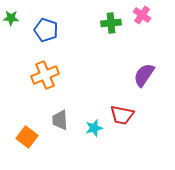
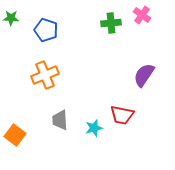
orange square: moved 12 px left, 2 px up
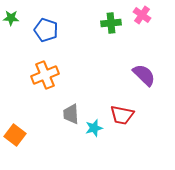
purple semicircle: rotated 100 degrees clockwise
gray trapezoid: moved 11 px right, 6 px up
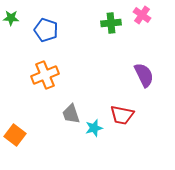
purple semicircle: rotated 20 degrees clockwise
gray trapezoid: rotated 15 degrees counterclockwise
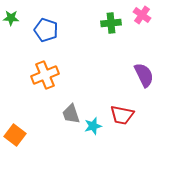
cyan star: moved 1 px left, 2 px up
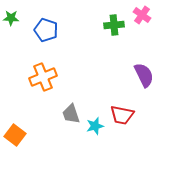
green cross: moved 3 px right, 2 px down
orange cross: moved 2 px left, 2 px down
cyan star: moved 2 px right
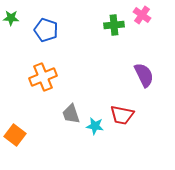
cyan star: rotated 24 degrees clockwise
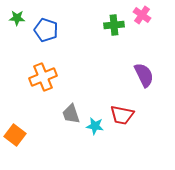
green star: moved 6 px right
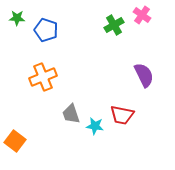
green cross: rotated 24 degrees counterclockwise
orange square: moved 6 px down
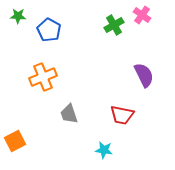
green star: moved 1 px right, 2 px up
blue pentagon: moved 3 px right; rotated 10 degrees clockwise
gray trapezoid: moved 2 px left
cyan star: moved 9 px right, 24 px down
orange square: rotated 25 degrees clockwise
